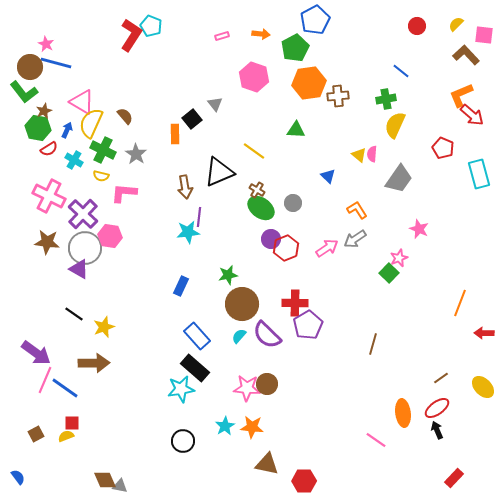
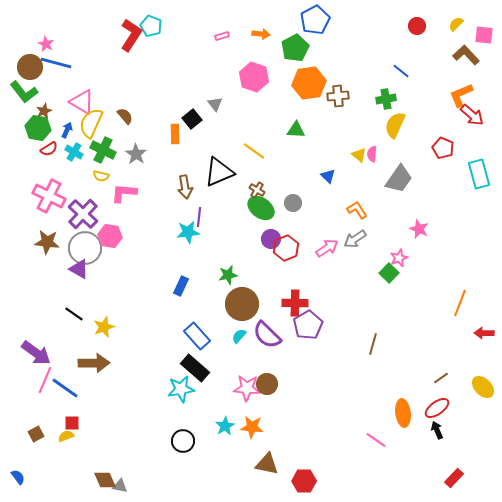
cyan cross at (74, 160): moved 8 px up
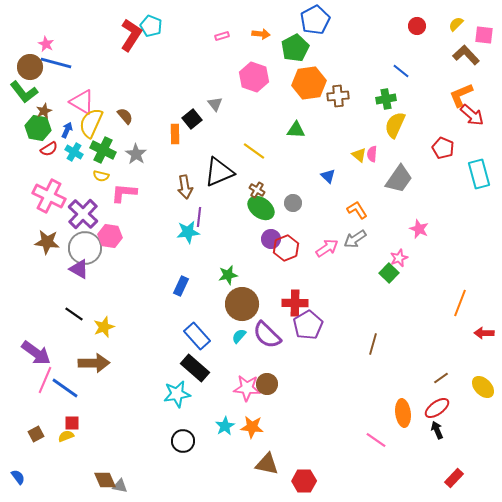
cyan star at (181, 389): moved 4 px left, 5 px down
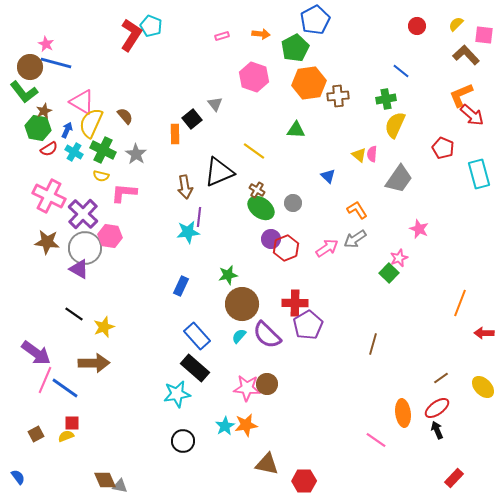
orange star at (252, 427): moved 6 px left, 2 px up; rotated 15 degrees counterclockwise
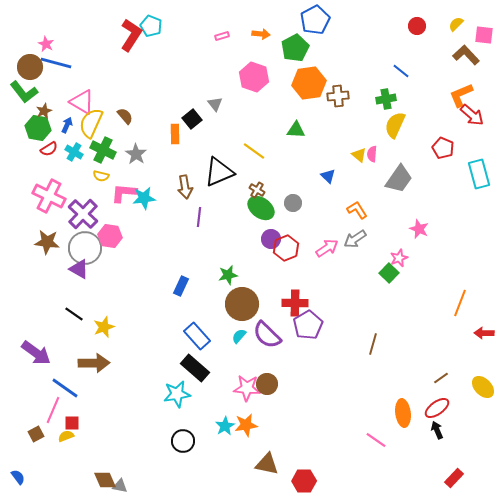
blue arrow at (67, 130): moved 5 px up
cyan star at (188, 232): moved 44 px left, 34 px up
pink line at (45, 380): moved 8 px right, 30 px down
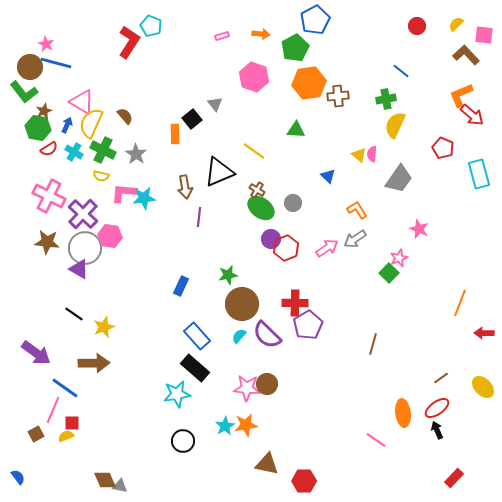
red L-shape at (131, 35): moved 2 px left, 7 px down
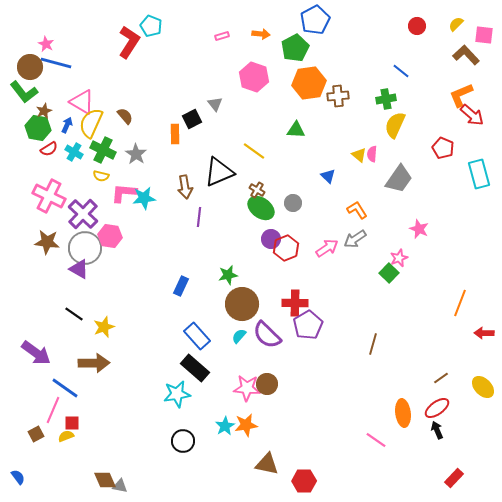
black square at (192, 119): rotated 12 degrees clockwise
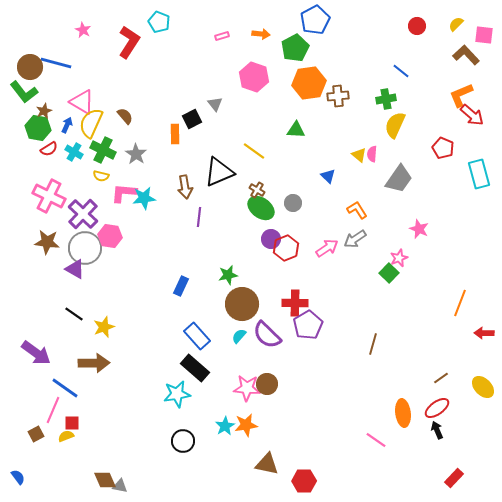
cyan pentagon at (151, 26): moved 8 px right, 4 px up
pink star at (46, 44): moved 37 px right, 14 px up
purple triangle at (79, 269): moved 4 px left
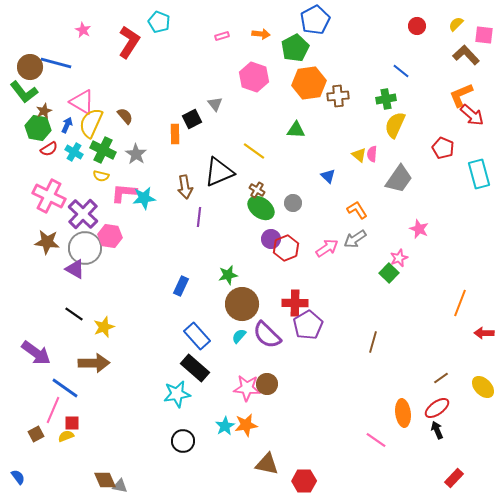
brown line at (373, 344): moved 2 px up
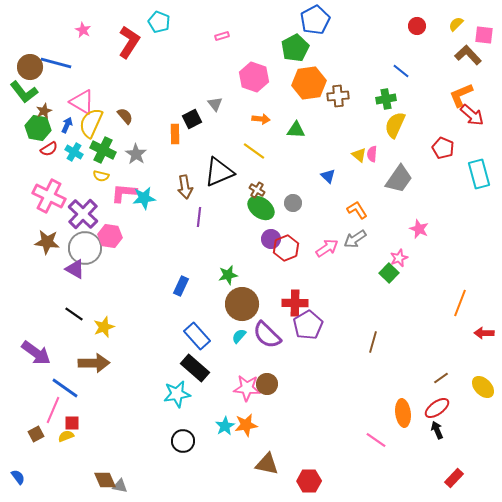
orange arrow at (261, 34): moved 85 px down
brown L-shape at (466, 55): moved 2 px right
red hexagon at (304, 481): moved 5 px right
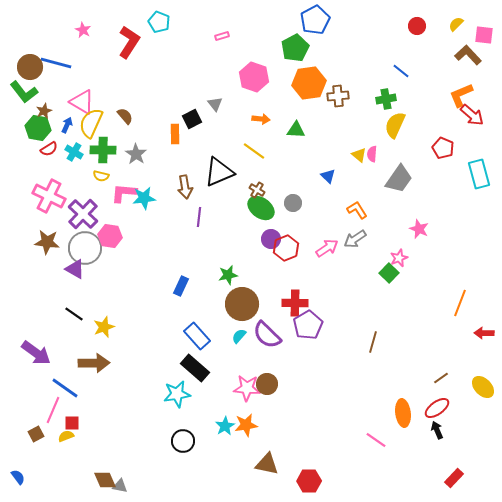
green cross at (103, 150): rotated 25 degrees counterclockwise
